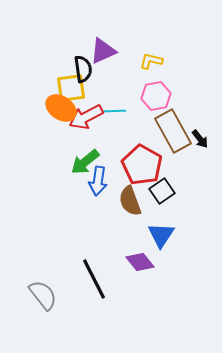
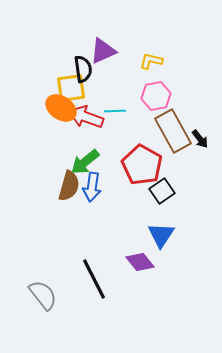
red arrow: rotated 48 degrees clockwise
blue arrow: moved 6 px left, 6 px down
brown semicircle: moved 61 px left, 15 px up; rotated 144 degrees counterclockwise
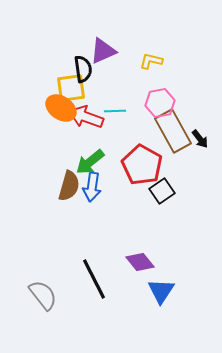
pink hexagon: moved 4 px right, 7 px down
green arrow: moved 5 px right
blue triangle: moved 56 px down
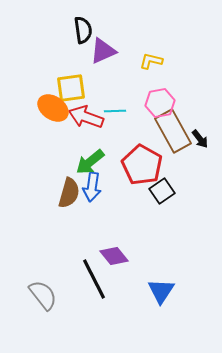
black semicircle: moved 39 px up
orange ellipse: moved 8 px left
brown semicircle: moved 7 px down
purple diamond: moved 26 px left, 6 px up
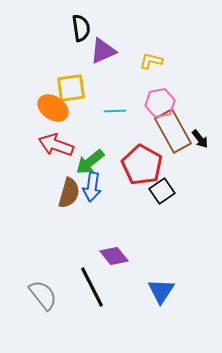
black semicircle: moved 2 px left, 2 px up
red arrow: moved 30 px left, 28 px down
black line: moved 2 px left, 8 px down
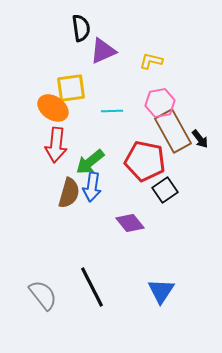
cyan line: moved 3 px left
red arrow: rotated 104 degrees counterclockwise
red pentagon: moved 3 px right, 4 px up; rotated 18 degrees counterclockwise
black square: moved 3 px right, 1 px up
purple diamond: moved 16 px right, 33 px up
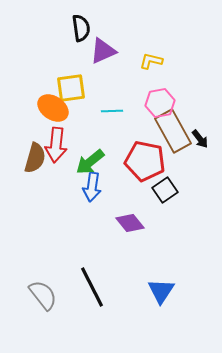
brown semicircle: moved 34 px left, 35 px up
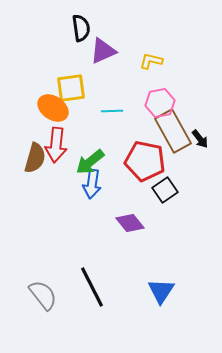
blue arrow: moved 3 px up
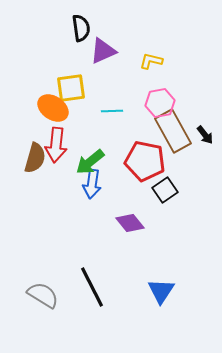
black arrow: moved 5 px right, 4 px up
gray semicircle: rotated 20 degrees counterclockwise
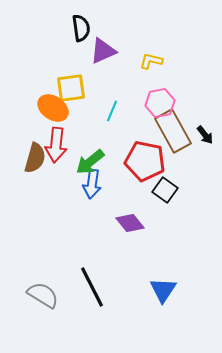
cyan line: rotated 65 degrees counterclockwise
black square: rotated 20 degrees counterclockwise
blue triangle: moved 2 px right, 1 px up
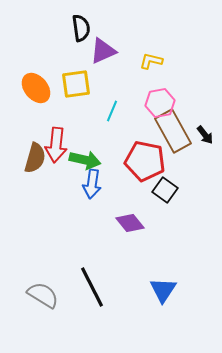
yellow square: moved 5 px right, 4 px up
orange ellipse: moved 17 px left, 20 px up; rotated 16 degrees clockwise
green arrow: moved 5 px left, 2 px up; rotated 128 degrees counterclockwise
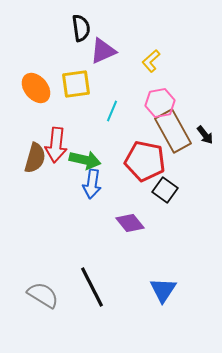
yellow L-shape: rotated 55 degrees counterclockwise
